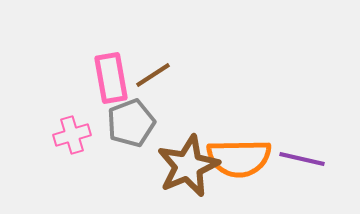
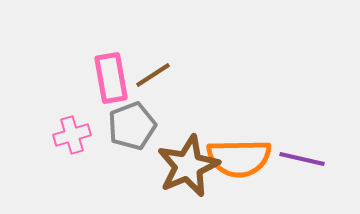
gray pentagon: moved 1 px right, 3 px down
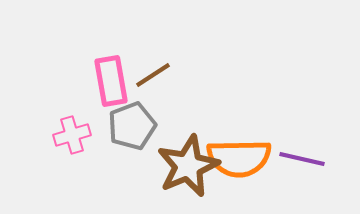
pink rectangle: moved 3 px down
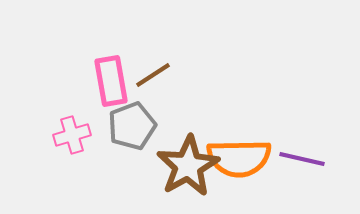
brown star: rotated 6 degrees counterclockwise
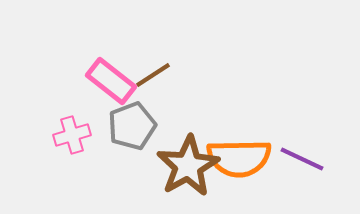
pink rectangle: rotated 42 degrees counterclockwise
purple line: rotated 12 degrees clockwise
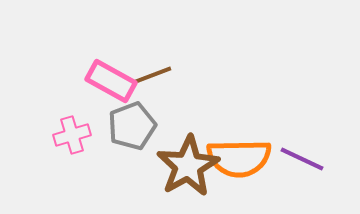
brown line: rotated 12 degrees clockwise
pink rectangle: rotated 9 degrees counterclockwise
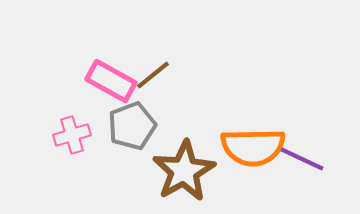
brown line: rotated 18 degrees counterclockwise
orange semicircle: moved 14 px right, 11 px up
brown star: moved 4 px left, 5 px down
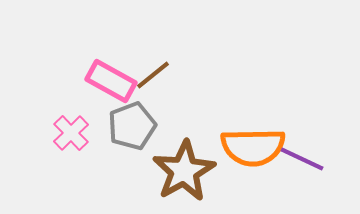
pink cross: moved 1 px left, 2 px up; rotated 27 degrees counterclockwise
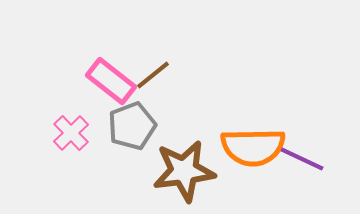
pink rectangle: rotated 9 degrees clockwise
brown star: rotated 22 degrees clockwise
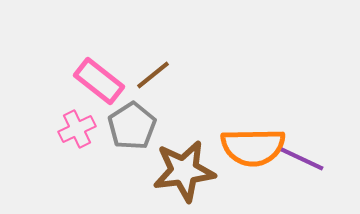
pink rectangle: moved 12 px left
gray pentagon: rotated 12 degrees counterclockwise
pink cross: moved 6 px right, 4 px up; rotated 18 degrees clockwise
